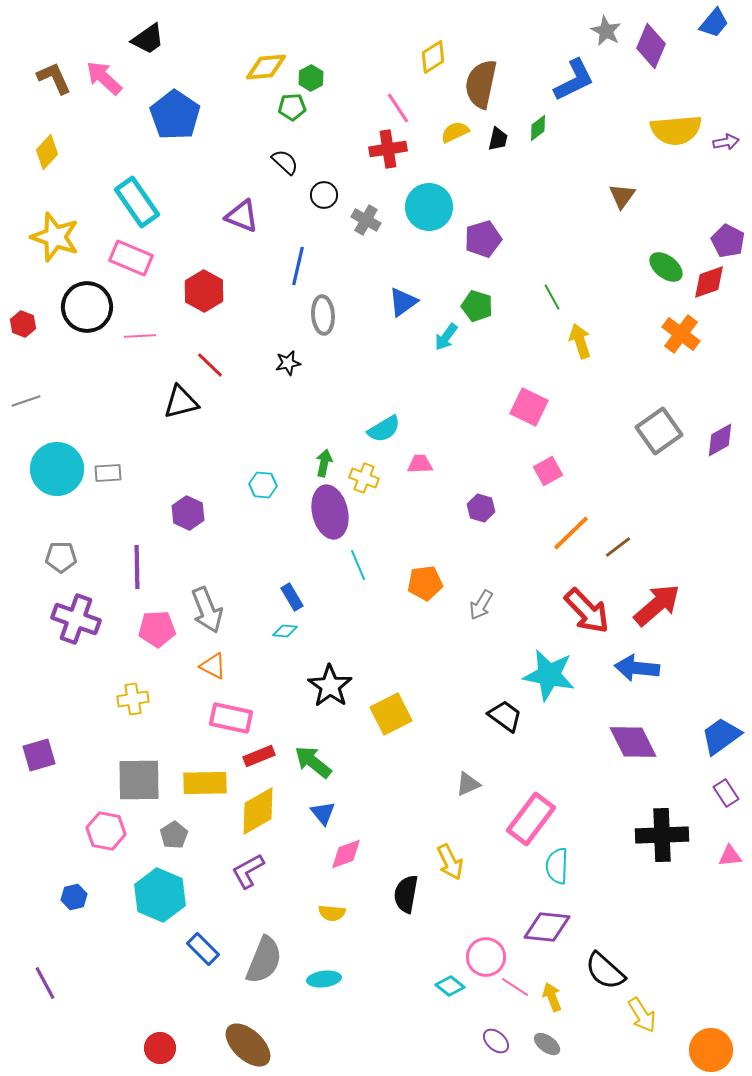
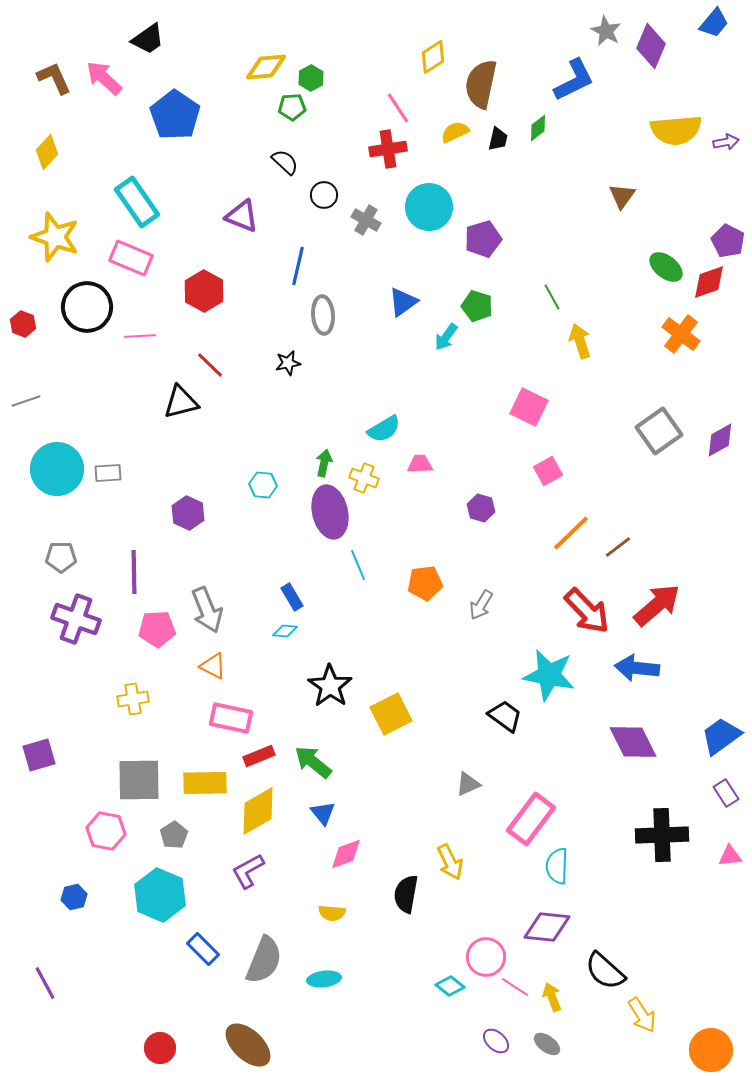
purple line at (137, 567): moved 3 px left, 5 px down
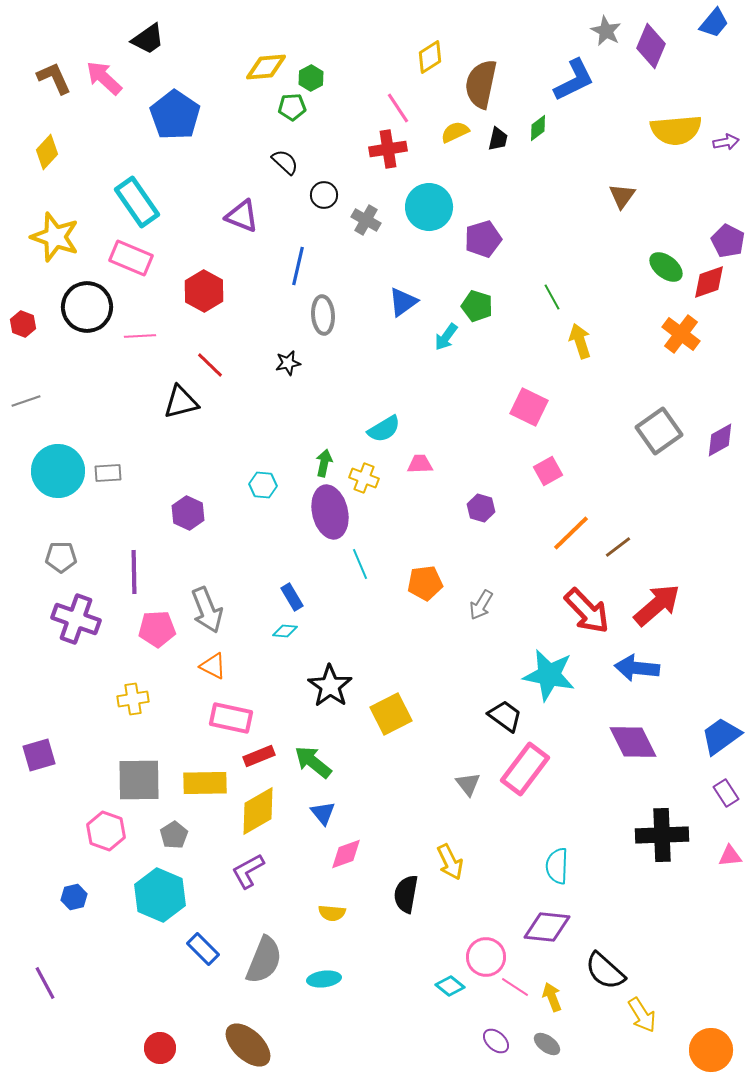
yellow diamond at (433, 57): moved 3 px left
cyan circle at (57, 469): moved 1 px right, 2 px down
cyan line at (358, 565): moved 2 px right, 1 px up
gray triangle at (468, 784): rotated 44 degrees counterclockwise
pink rectangle at (531, 819): moved 6 px left, 50 px up
pink hexagon at (106, 831): rotated 9 degrees clockwise
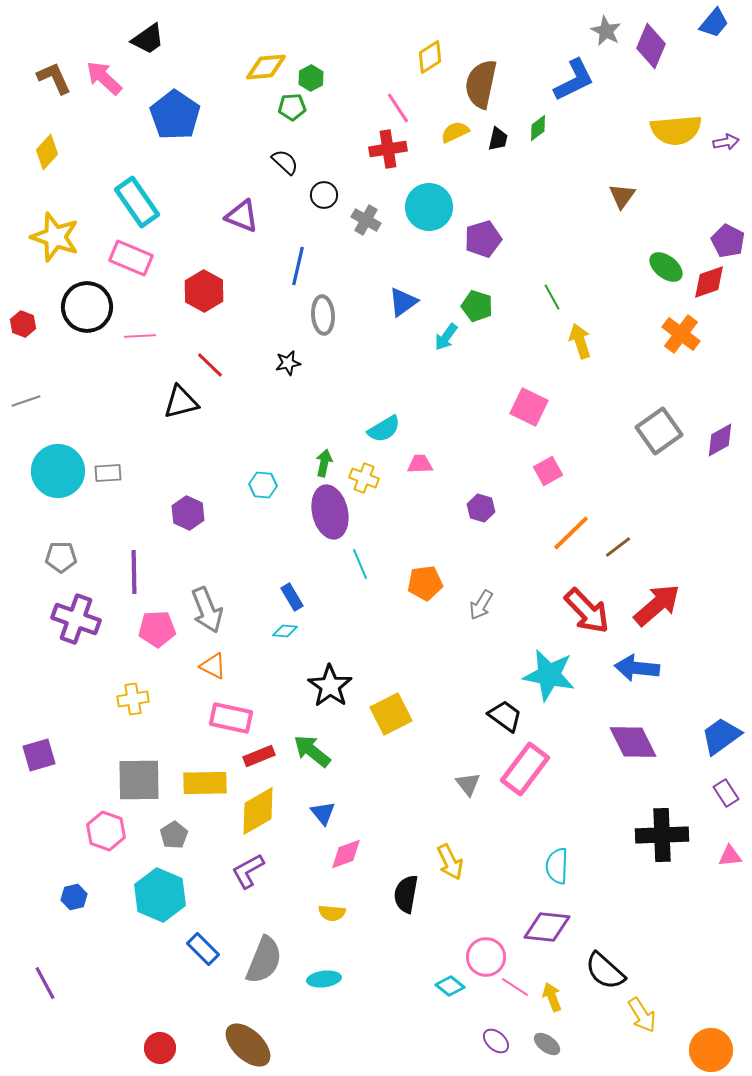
green arrow at (313, 762): moved 1 px left, 11 px up
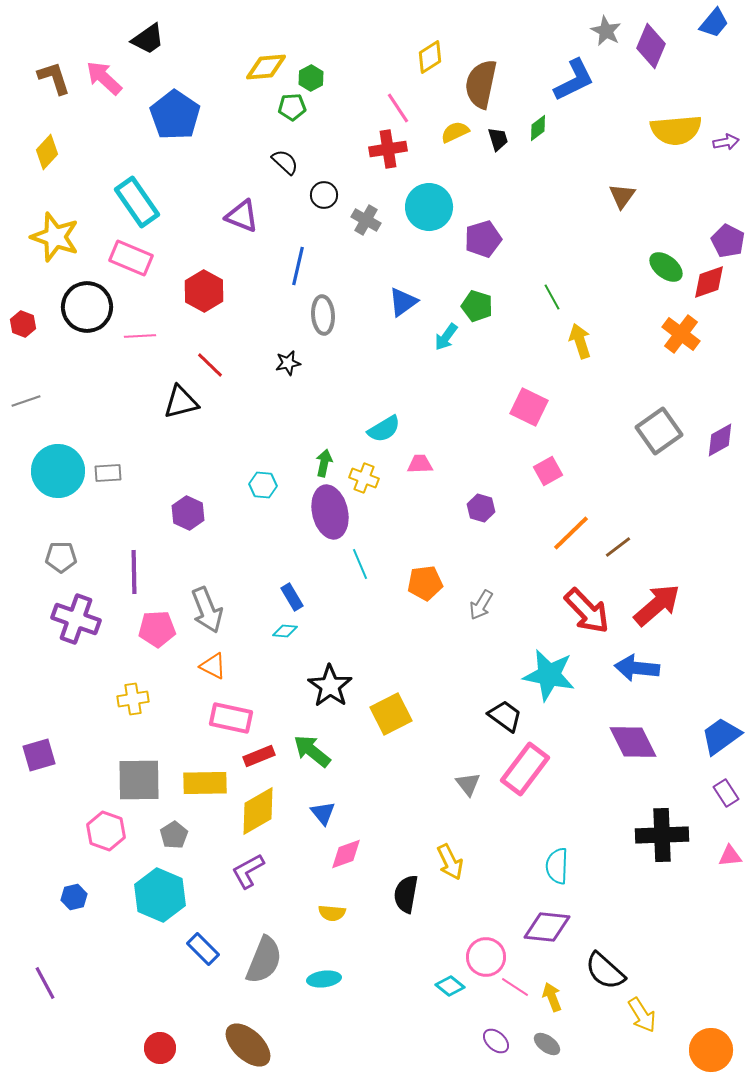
brown L-shape at (54, 78): rotated 6 degrees clockwise
black trapezoid at (498, 139): rotated 30 degrees counterclockwise
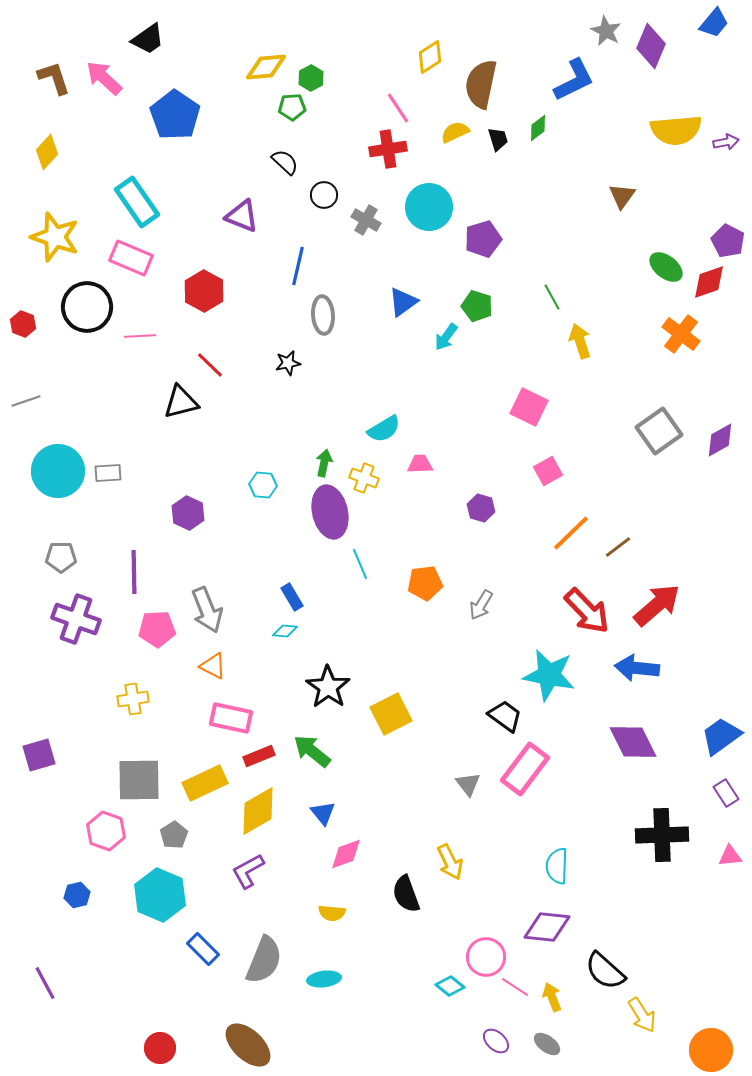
black star at (330, 686): moved 2 px left, 1 px down
yellow rectangle at (205, 783): rotated 24 degrees counterclockwise
black semicircle at (406, 894): rotated 30 degrees counterclockwise
blue hexagon at (74, 897): moved 3 px right, 2 px up
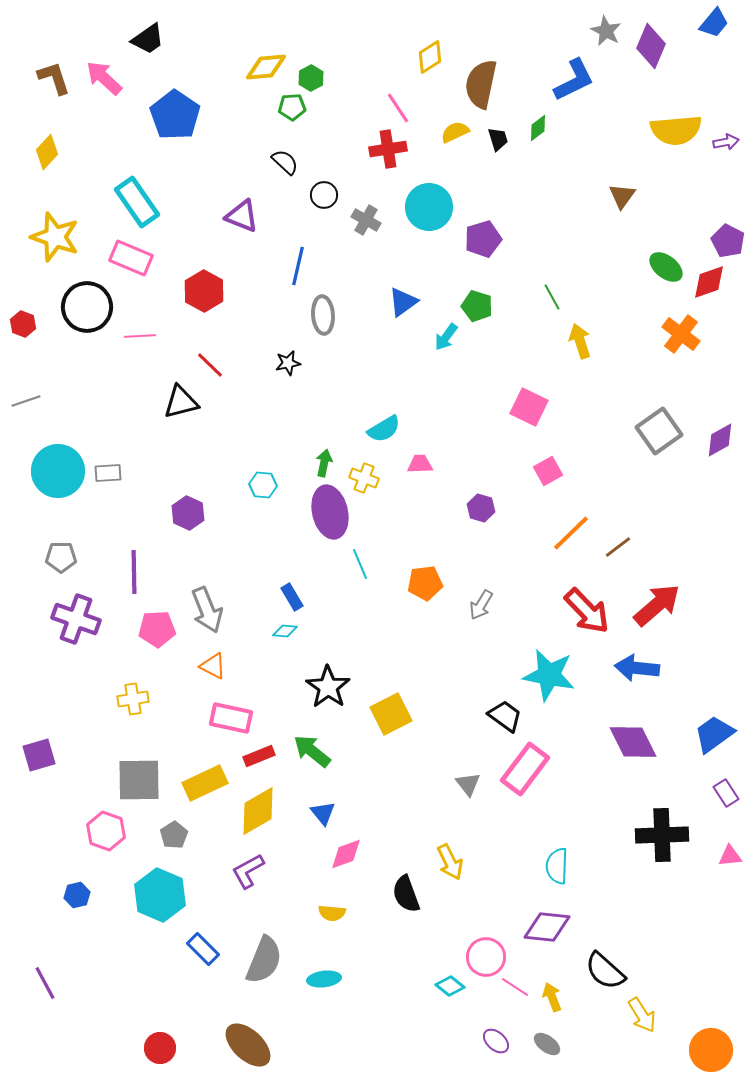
blue trapezoid at (721, 736): moved 7 px left, 2 px up
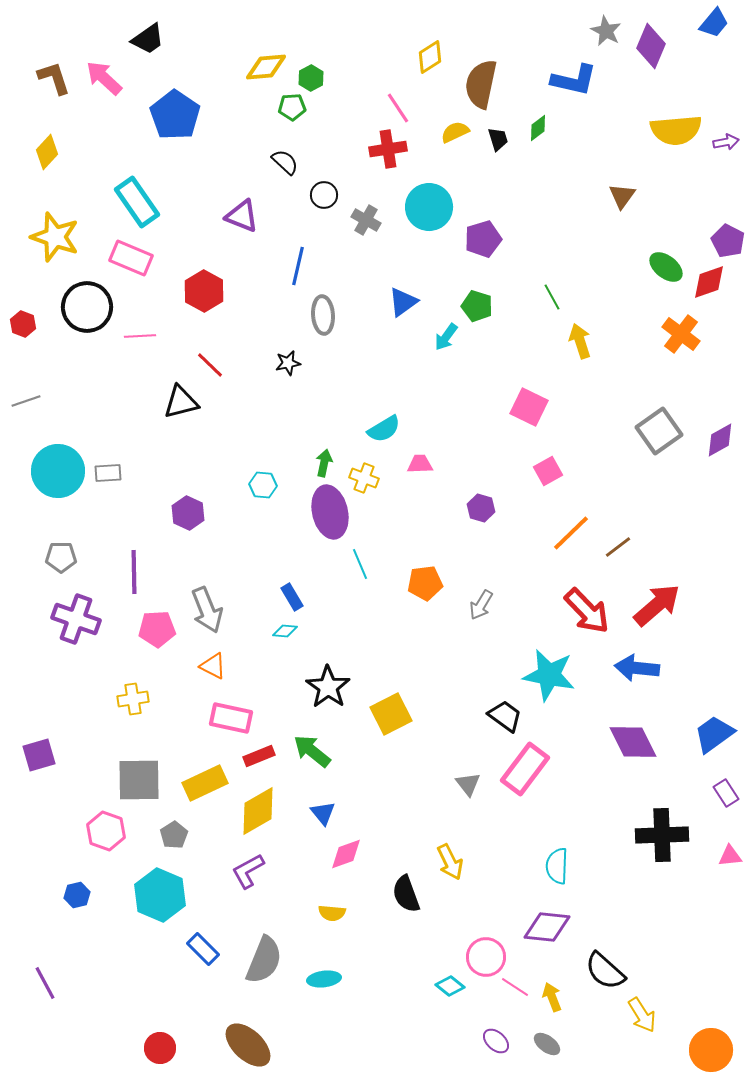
blue L-shape at (574, 80): rotated 39 degrees clockwise
